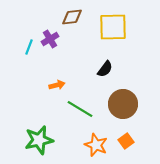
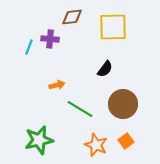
purple cross: rotated 36 degrees clockwise
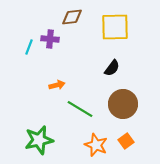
yellow square: moved 2 px right
black semicircle: moved 7 px right, 1 px up
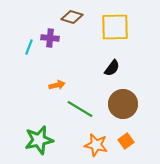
brown diamond: rotated 25 degrees clockwise
purple cross: moved 1 px up
orange star: rotated 10 degrees counterclockwise
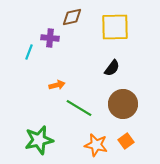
brown diamond: rotated 30 degrees counterclockwise
cyan line: moved 5 px down
green line: moved 1 px left, 1 px up
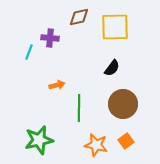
brown diamond: moved 7 px right
green line: rotated 60 degrees clockwise
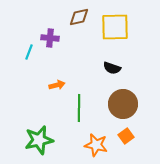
black semicircle: rotated 72 degrees clockwise
orange square: moved 5 px up
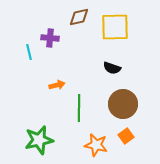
cyan line: rotated 35 degrees counterclockwise
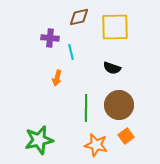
cyan line: moved 42 px right
orange arrow: moved 7 px up; rotated 119 degrees clockwise
brown circle: moved 4 px left, 1 px down
green line: moved 7 px right
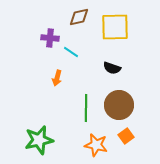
cyan line: rotated 42 degrees counterclockwise
